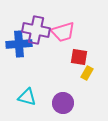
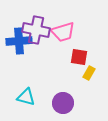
blue cross: moved 3 px up
yellow rectangle: moved 2 px right
cyan triangle: moved 1 px left
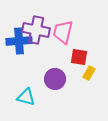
pink trapezoid: rotated 120 degrees clockwise
purple circle: moved 8 px left, 24 px up
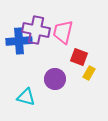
red square: rotated 12 degrees clockwise
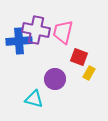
cyan triangle: moved 8 px right, 2 px down
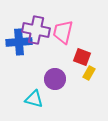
blue cross: moved 1 px down
red square: moved 3 px right
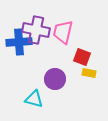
yellow rectangle: rotated 72 degrees clockwise
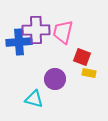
purple cross: rotated 12 degrees counterclockwise
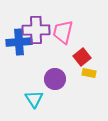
red square: rotated 30 degrees clockwise
cyan triangle: rotated 42 degrees clockwise
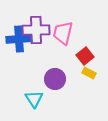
pink trapezoid: moved 1 px down
blue cross: moved 3 px up
red square: moved 3 px right, 1 px up
yellow rectangle: rotated 16 degrees clockwise
